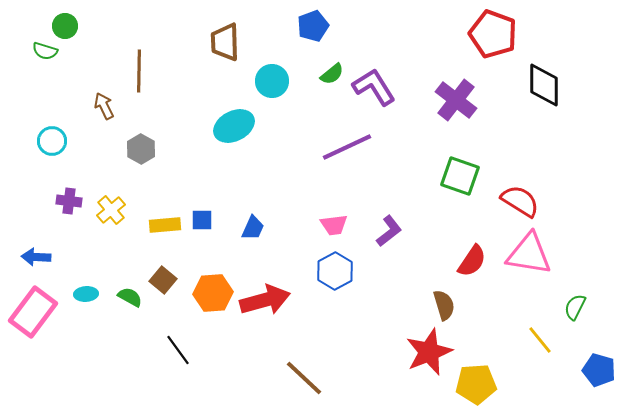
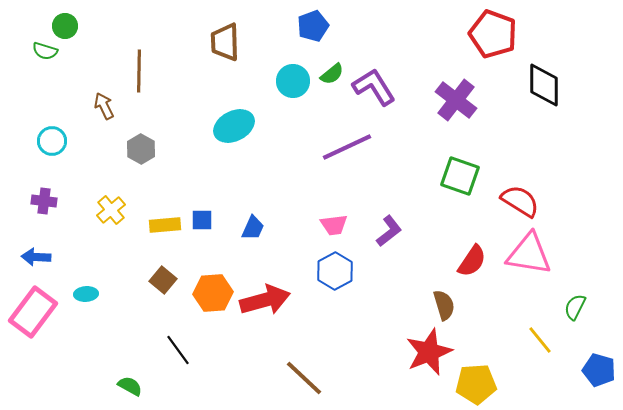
cyan circle at (272, 81): moved 21 px right
purple cross at (69, 201): moved 25 px left
green semicircle at (130, 297): moved 89 px down
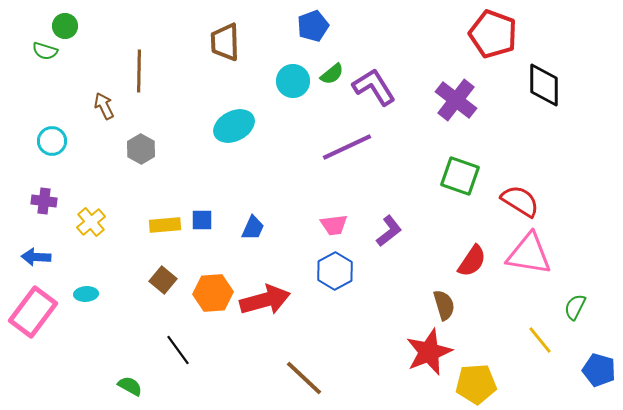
yellow cross at (111, 210): moved 20 px left, 12 px down
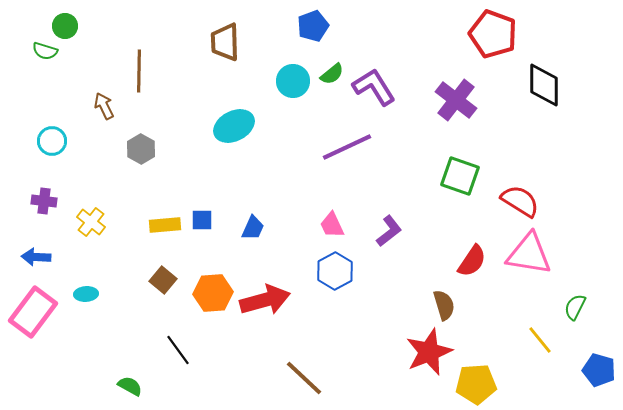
yellow cross at (91, 222): rotated 12 degrees counterclockwise
pink trapezoid at (334, 225): moved 2 px left; rotated 72 degrees clockwise
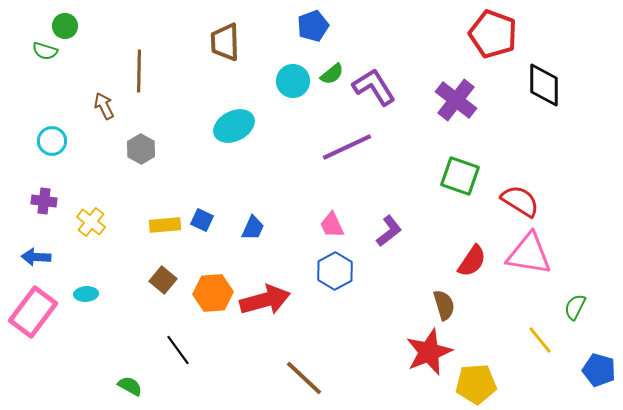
blue square at (202, 220): rotated 25 degrees clockwise
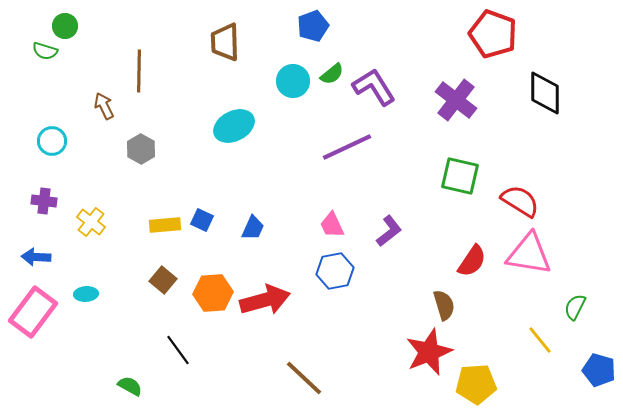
black diamond at (544, 85): moved 1 px right, 8 px down
green square at (460, 176): rotated 6 degrees counterclockwise
blue hexagon at (335, 271): rotated 18 degrees clockwise
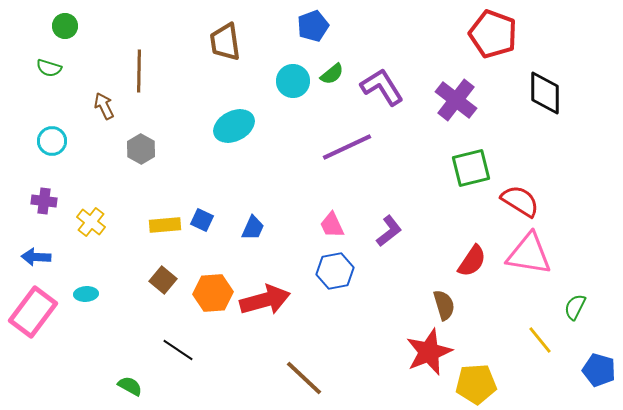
brown trapezoid at (225, 42): rotated 6 degrees counterclockwise
green semicircle at (45, 51): moved 4 px right, 17 px down
purple L-shape at (374, 87): moved 8 px right
green square at (460, 176): moved 11 px right, 8 px up; rotated 27 degrees counterclockwise
black line at (178, 350): rotated 20 degrees counterclockwise
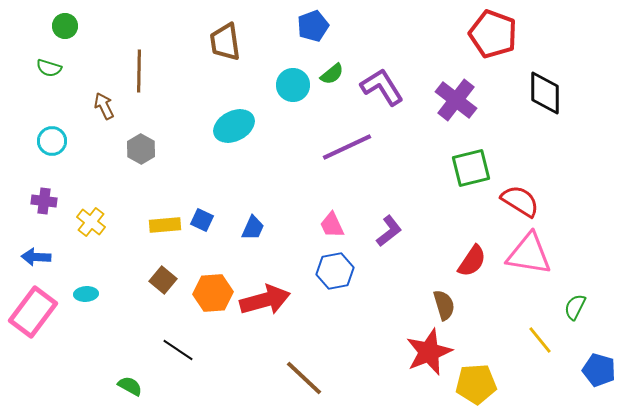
cyan circle at (293, 81): moved 4 px down
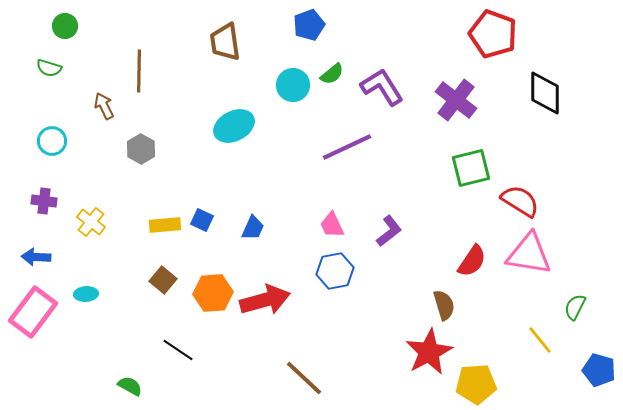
blue pentagon at (313, 26): moved 4 px left, 1 px up
red star at (429, 352): rotated 6 degrees counterclockwise
